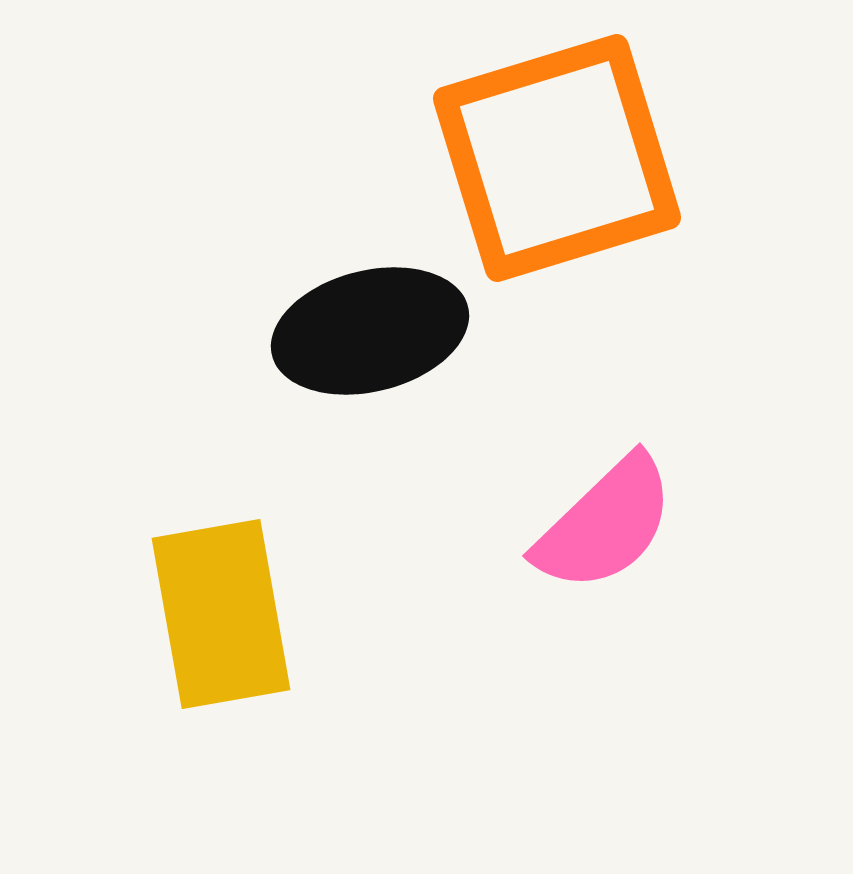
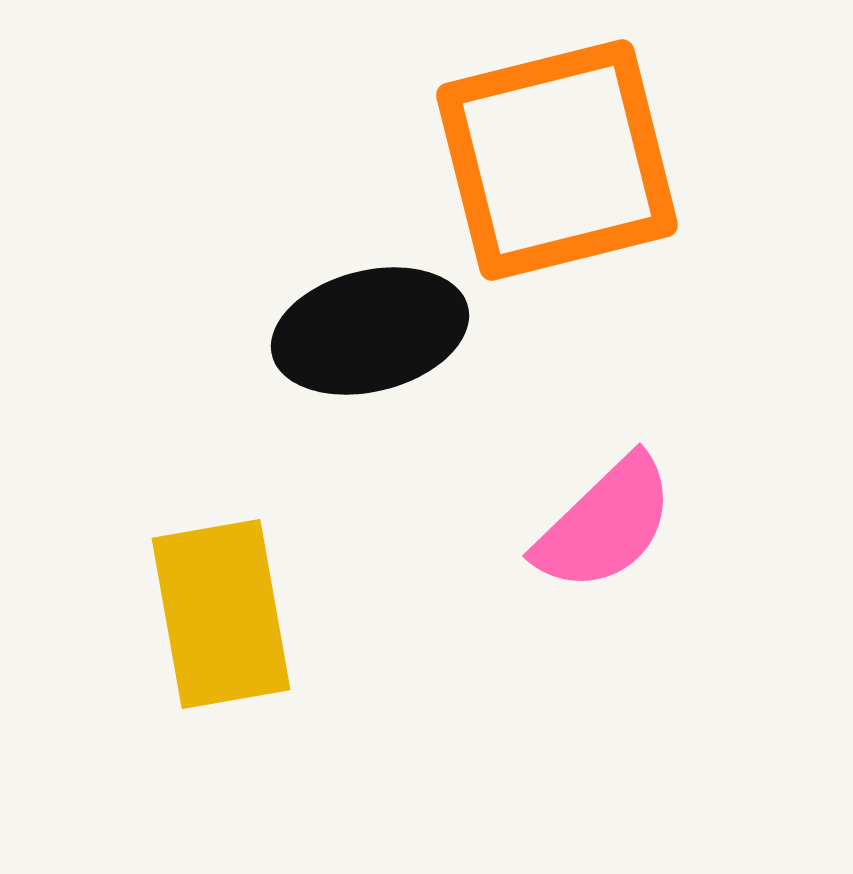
orange square: moved 2 px down; rotated 3 degrees clockwise
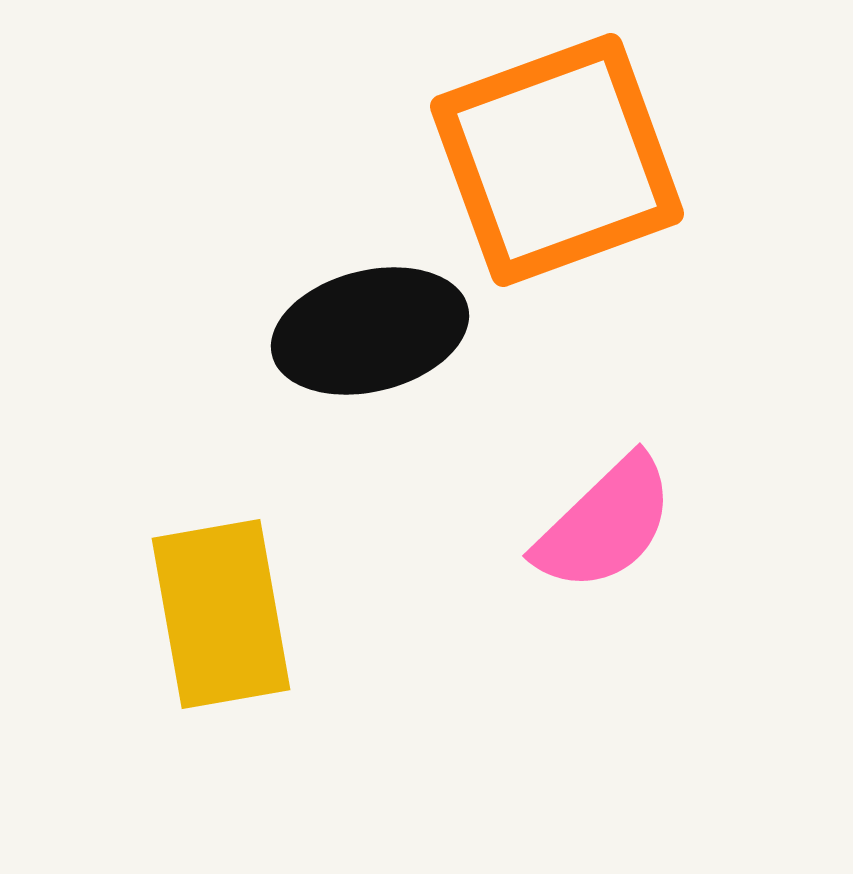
orange square: rotated 6 degrees counterclockwise
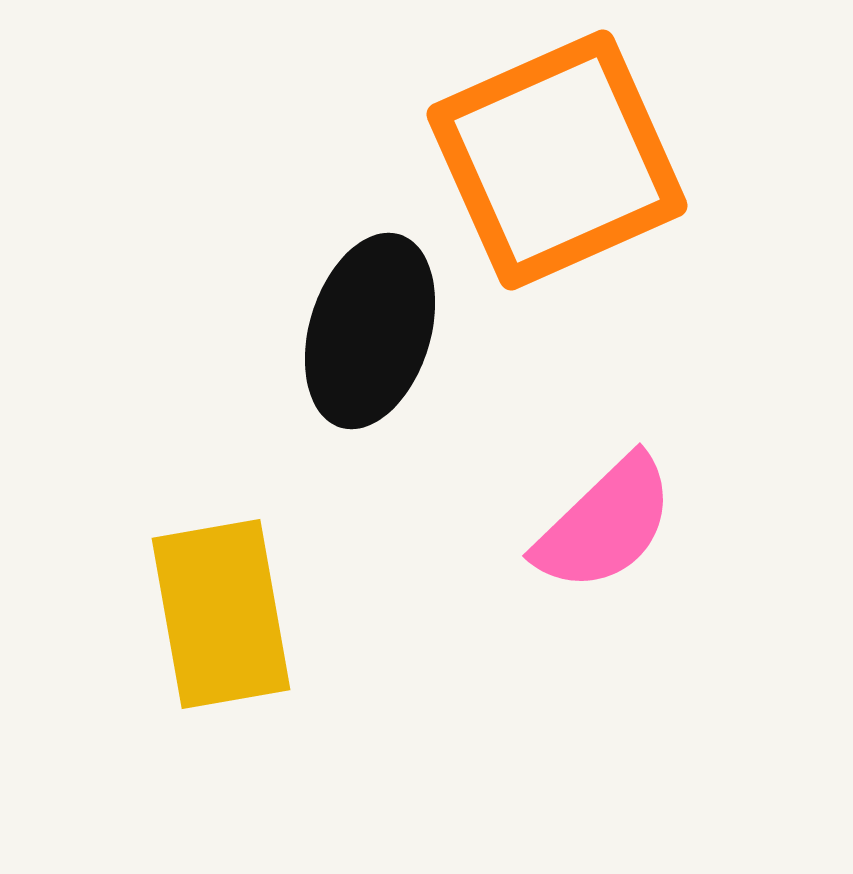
orange square: rotated 4 degrees counterclockwise
black ellipse: rotated 59 degrees counterclockwise
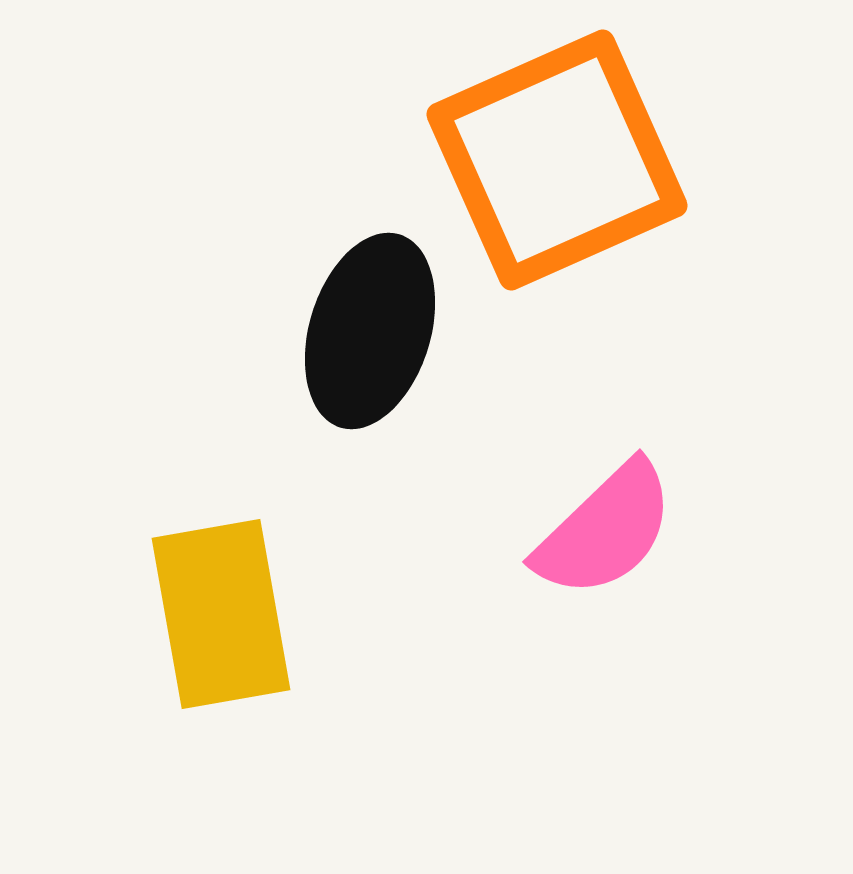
pink semicircle: moved 6 px down
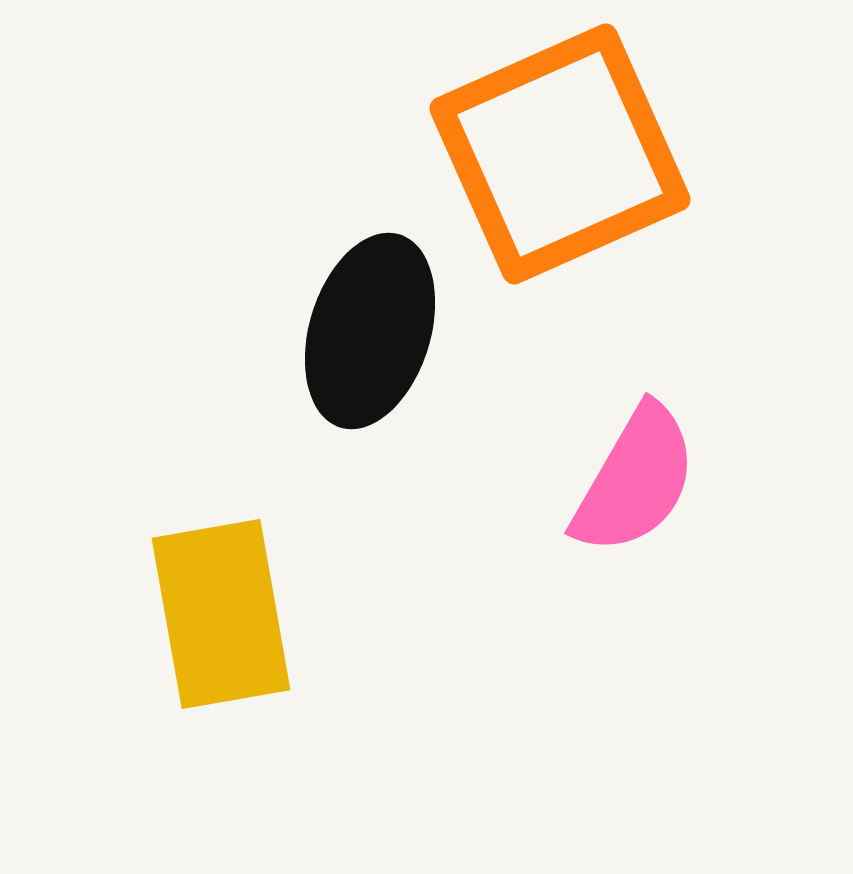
orange square: moved 3 px right, 6 px up
pink semicircle: moved 30 px right, 50 px up; rotated 16 degrees counterclockwise
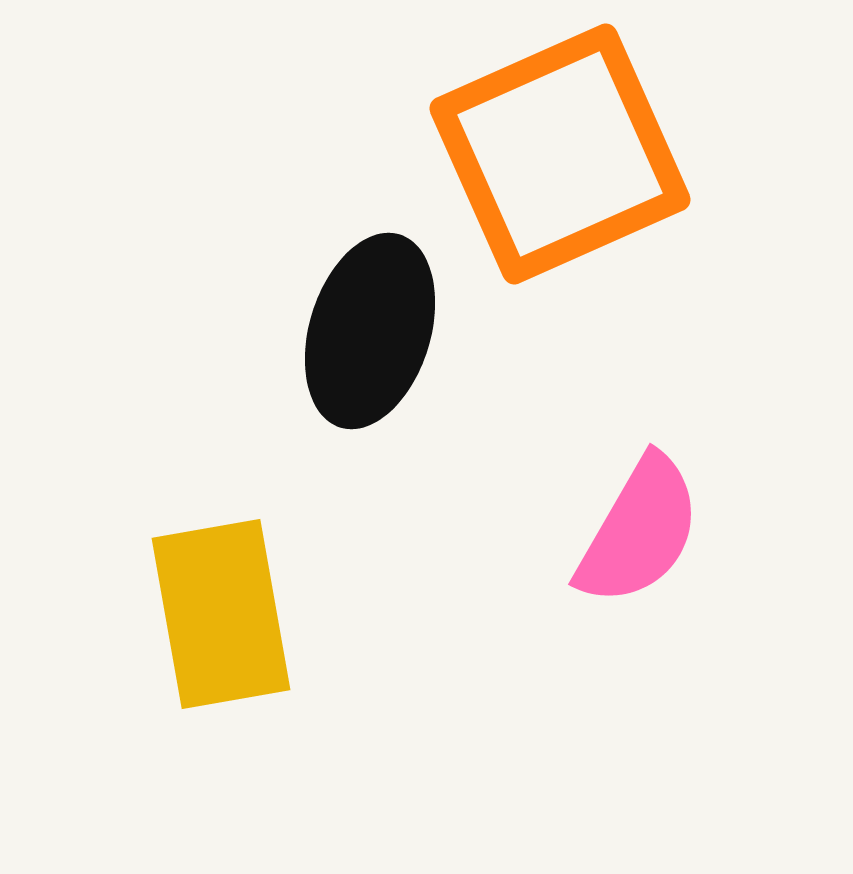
pink semicircle: moved 4 px right, 51 px down
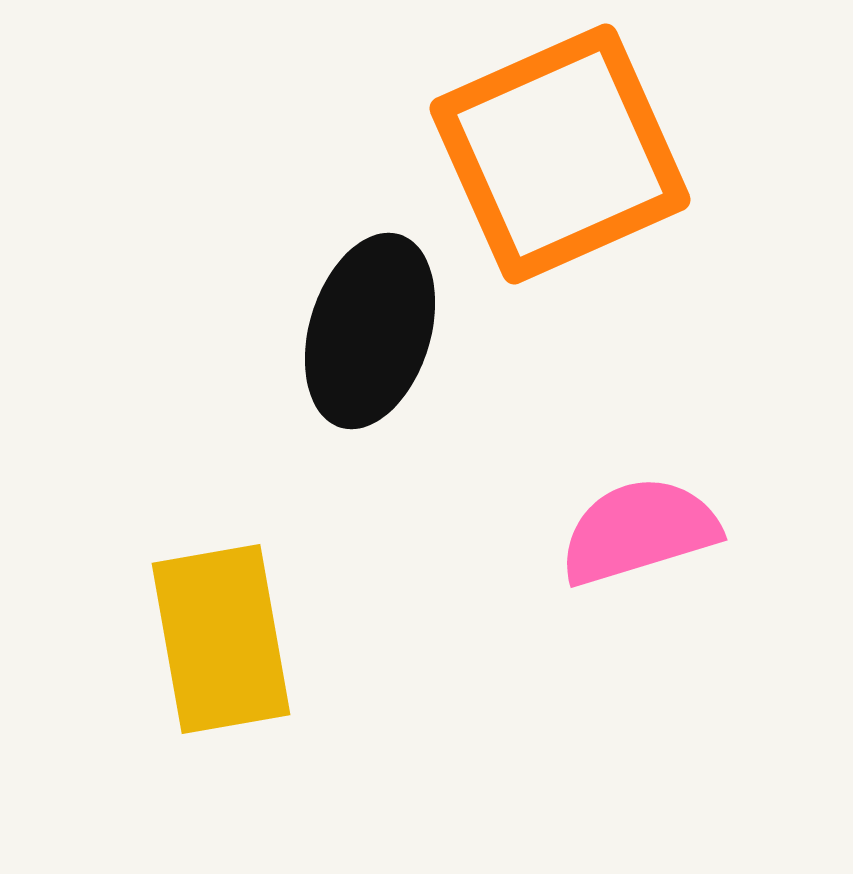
pink semicircle: rotated 137 degrees counterclockwise
yellow rectangle: moved 25 px down
